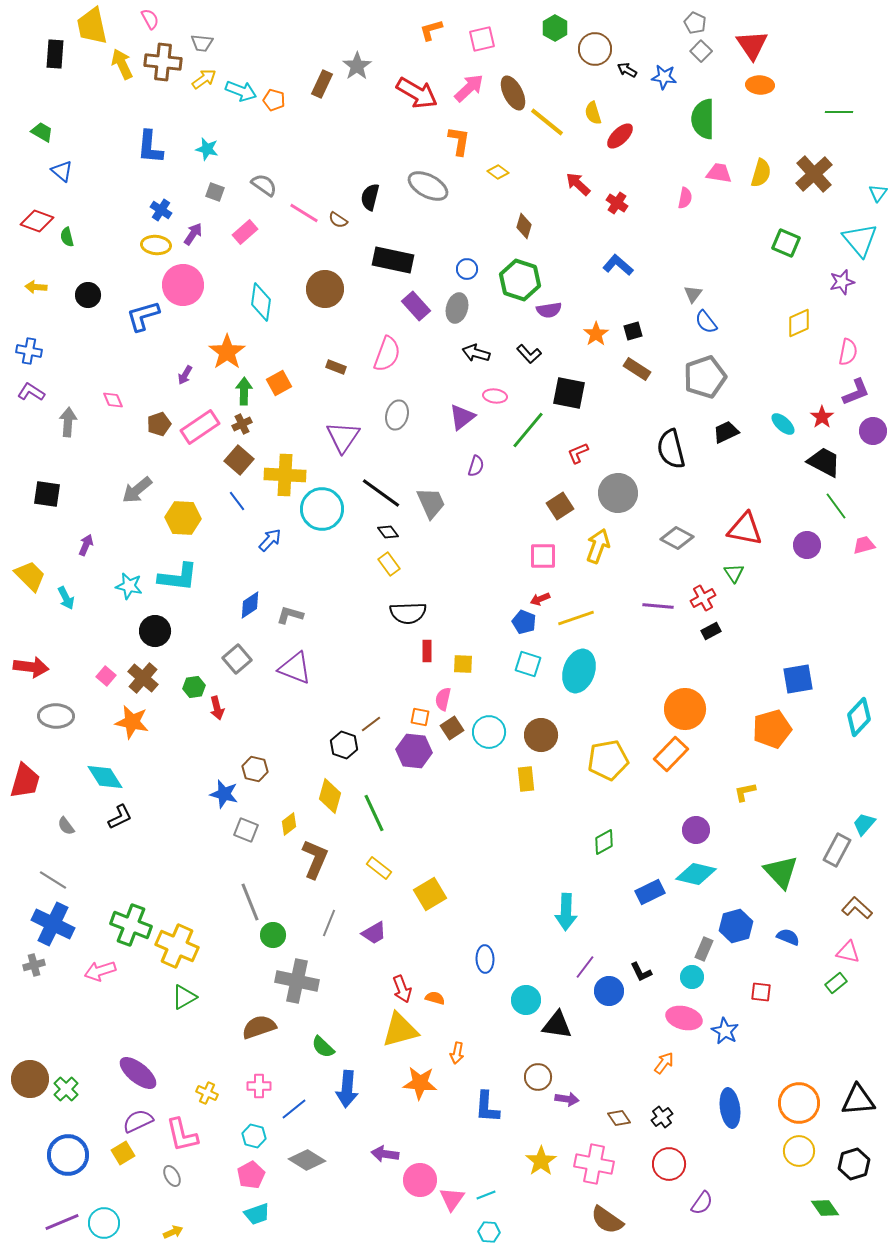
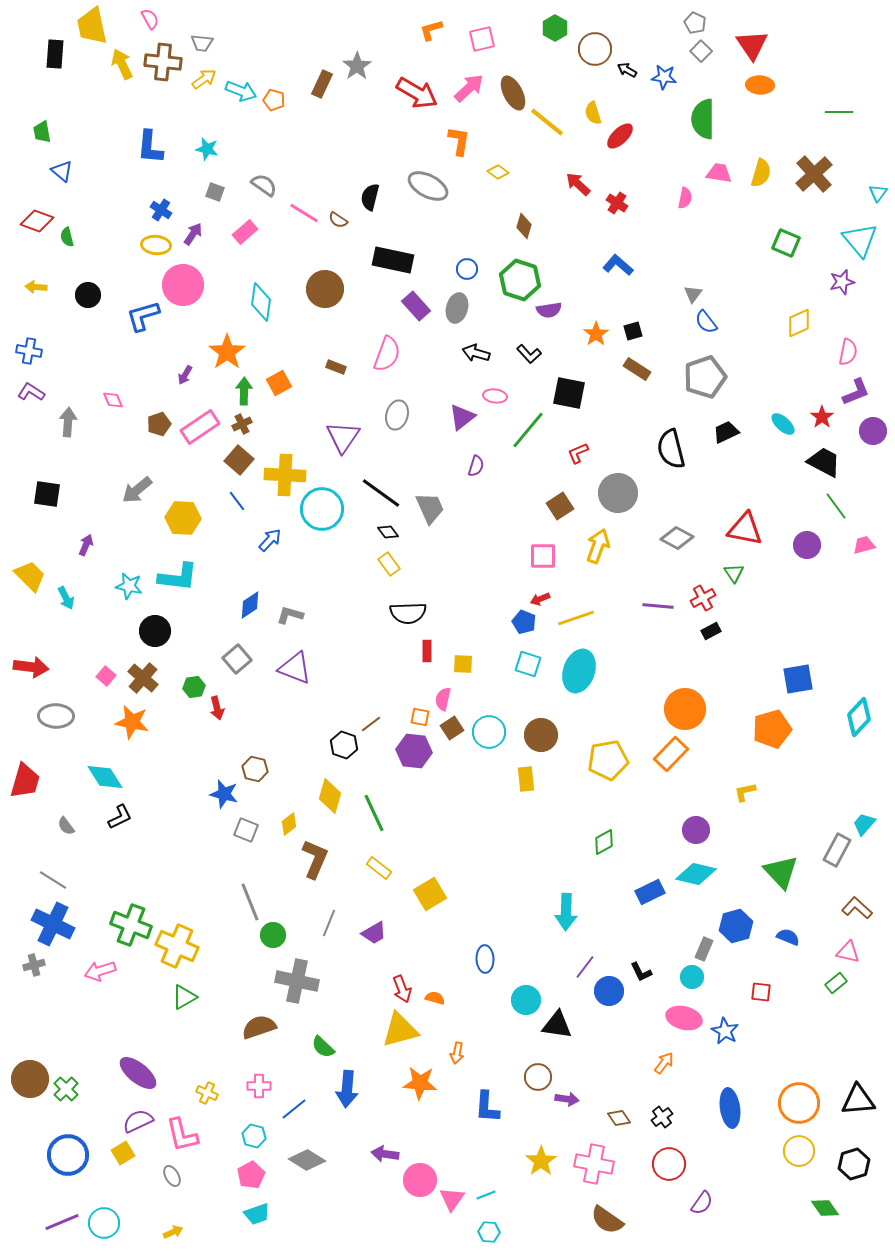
green trapezoid at (42, 132): rotated 130 degrees counterclockwise
gray trapezoid at (431, 503): moved 1 px left, 5 px down
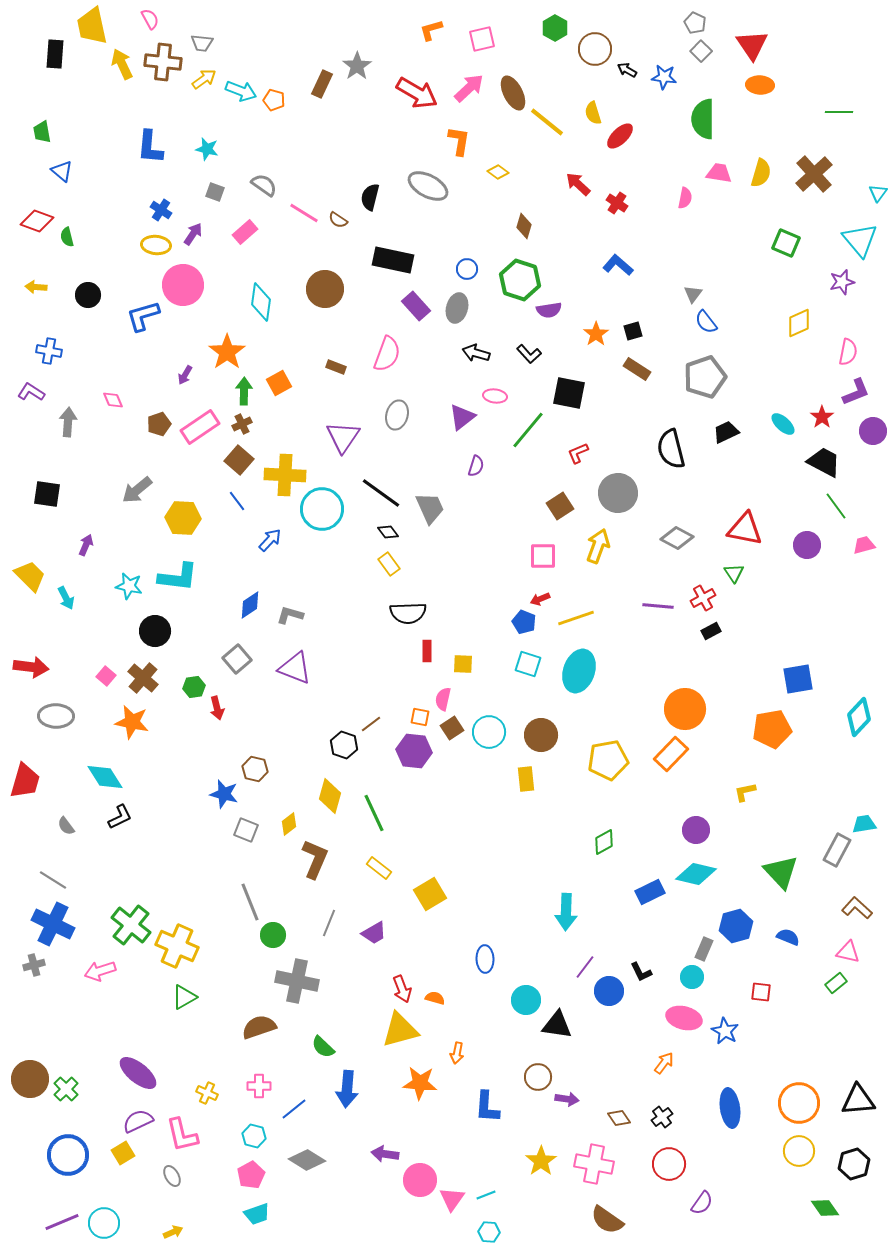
blue cross at (29, 351): moved 20 px right
orange pentagon at (772, 729): rotated 6 degrees clockwise
cyan trapezoid at (864, 824): rotated 40 degrees clockwise
green cross at (131, 925): rotated 18 degrees clockwise
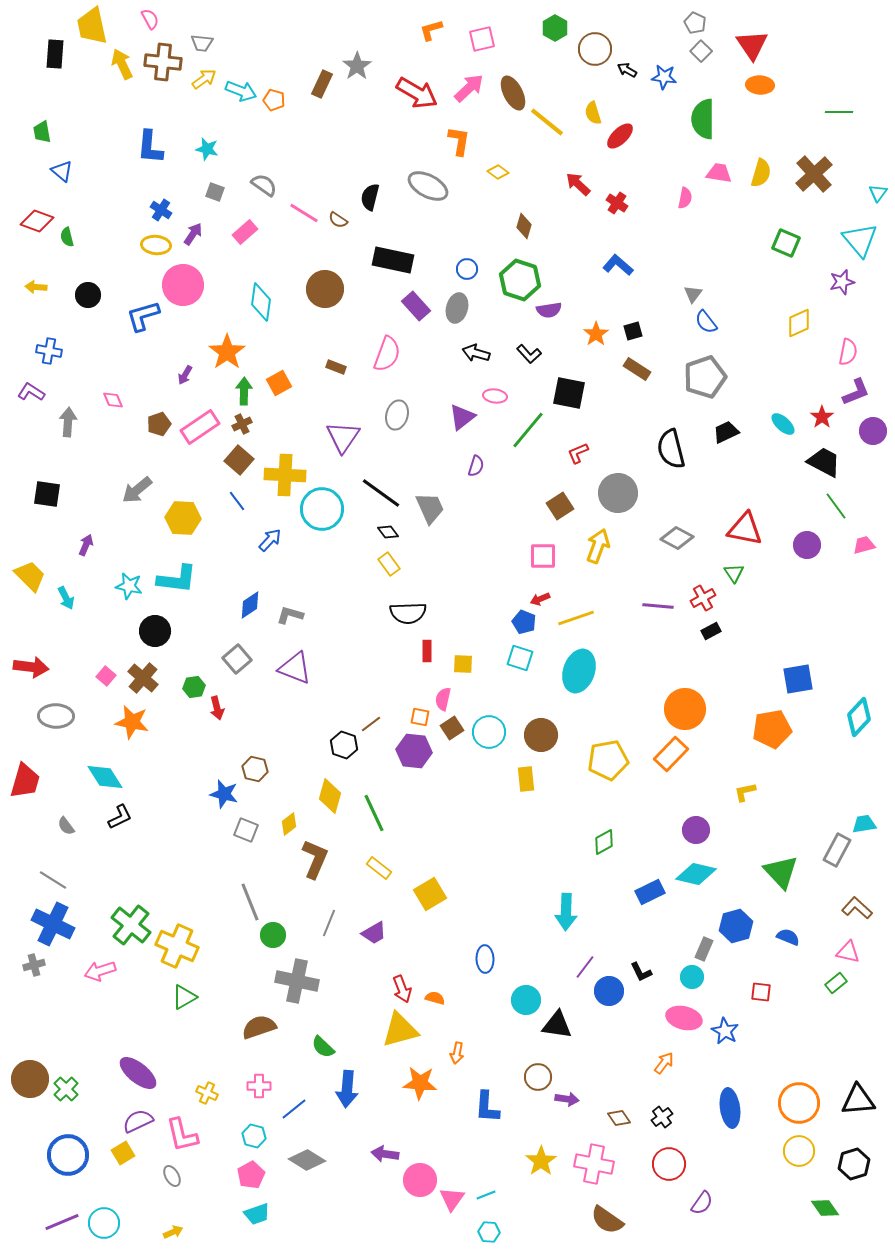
cyan L-shape at (178, 577): moved 1 px left, 2 px down
cyan square at (528, 664): moved 8 px left, 6 px up
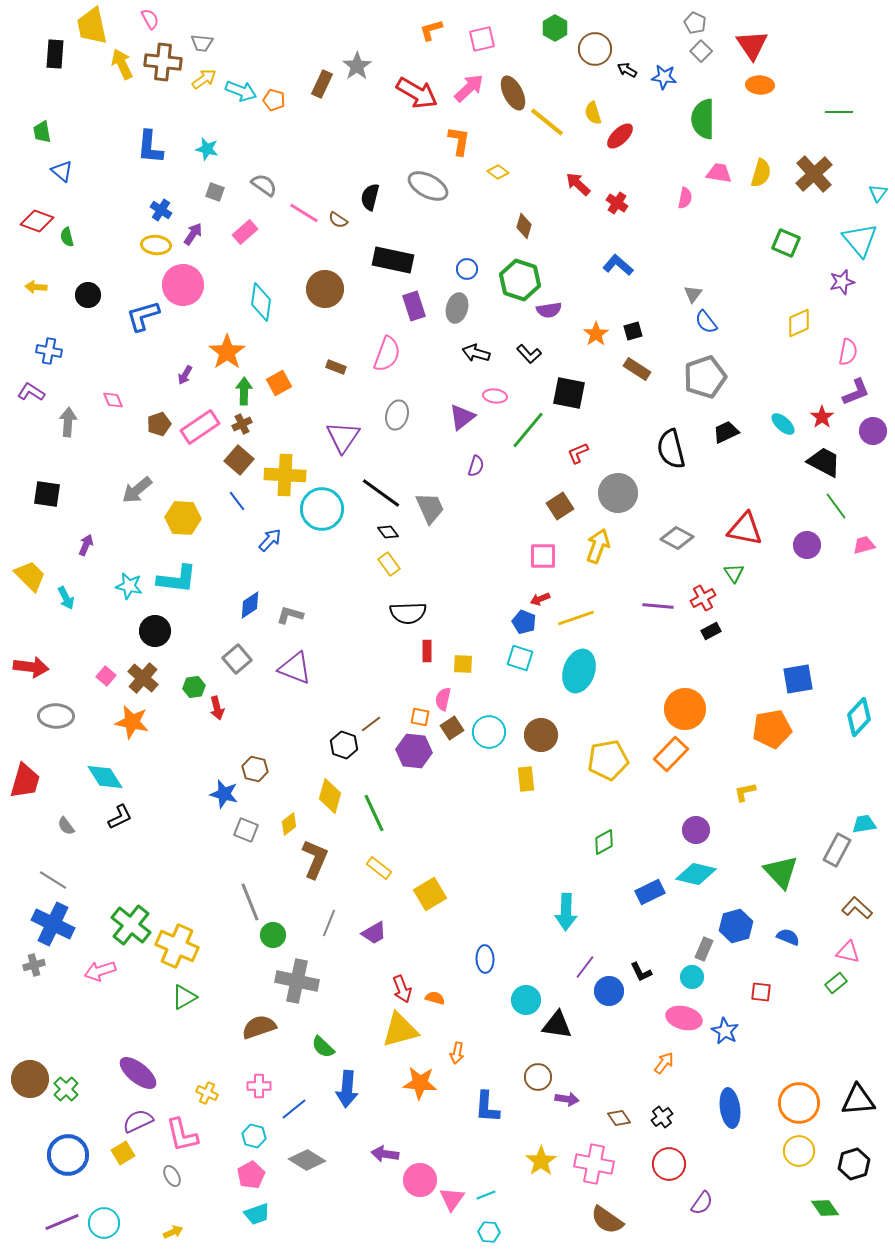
purple rectangle at (416, 306): moved 2 px left; rotated 24 degrees clockwise
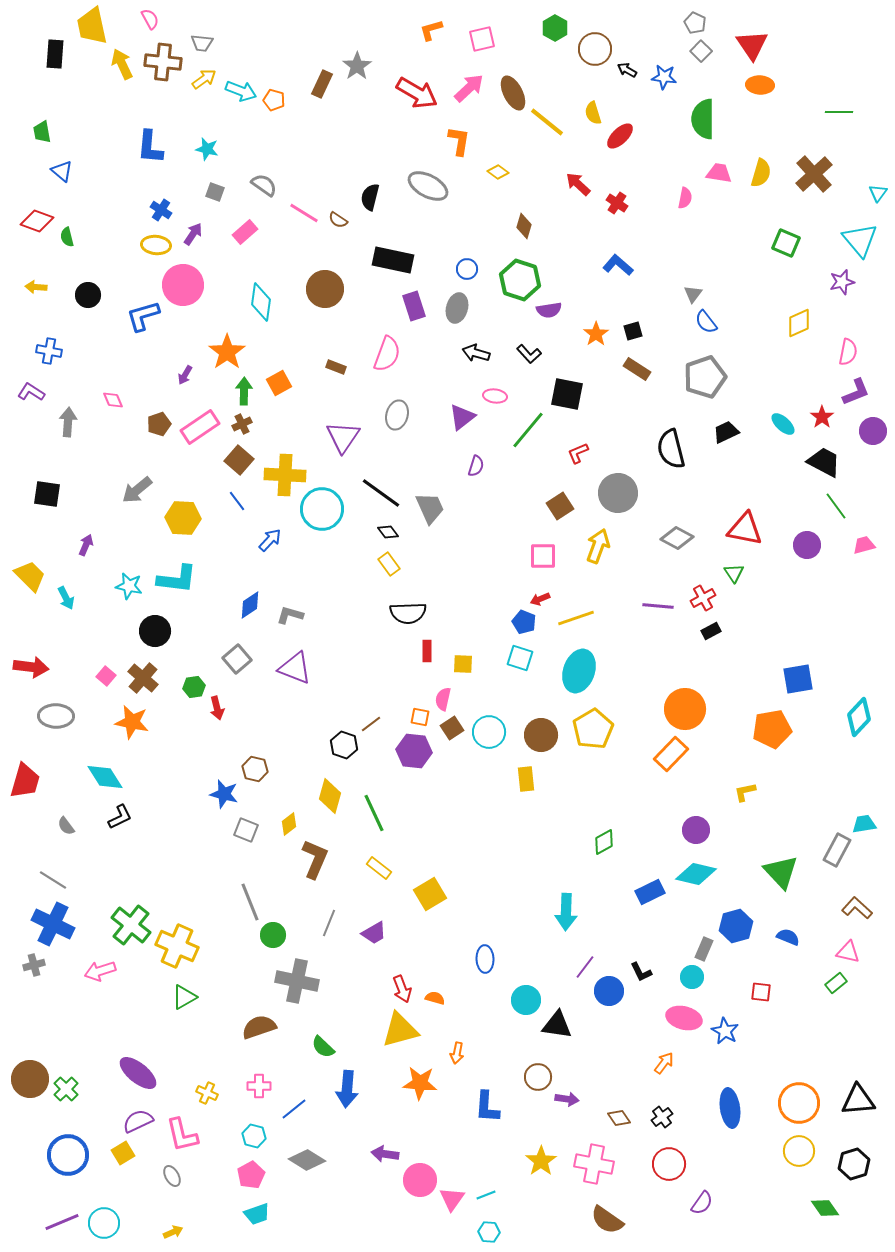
black square at (569, 393): moved 2 px left, 1 px down
yellow pentagon at (608, 760): moved 15 px left, 31 px up; rotated 21 degrees counterclockwise
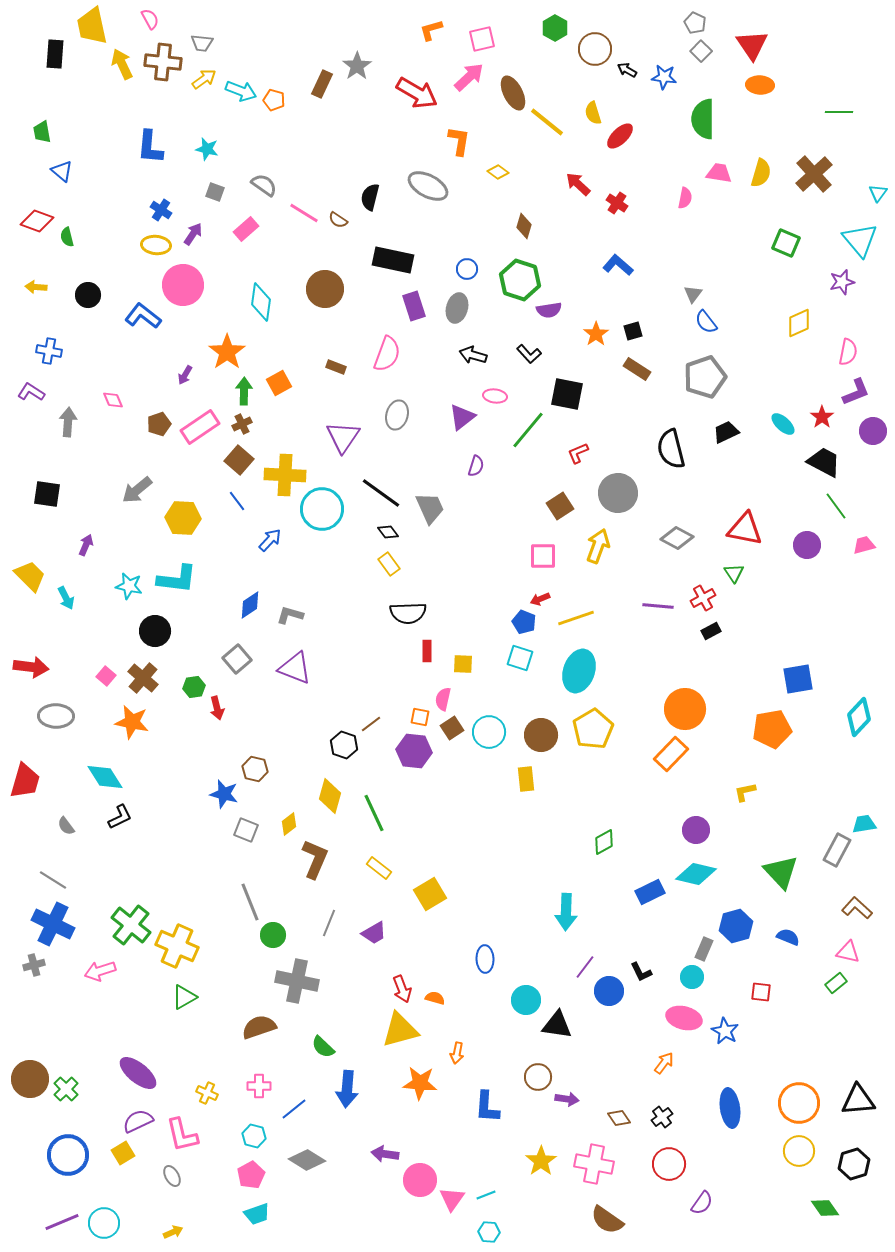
pink arrow at (469, 88): moved 11 px up
pink rectangle at (245, 232): moved 1 px right, 3 px up
blue L-shape at (143, 316): rotated 54 degrees clockwise
black arrow at (476, 353): moved 3 px left, 2 px down
